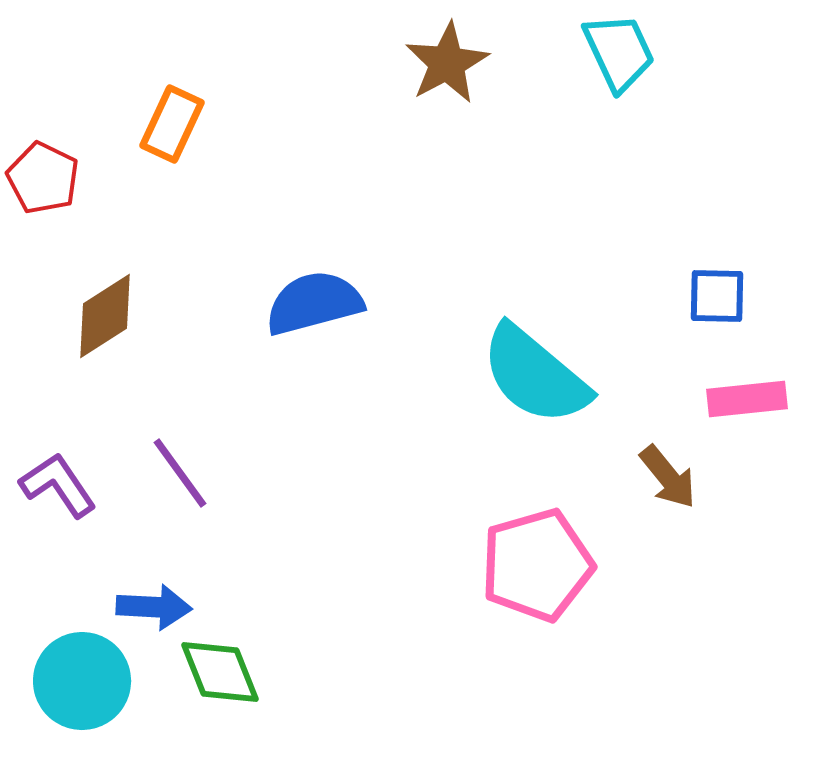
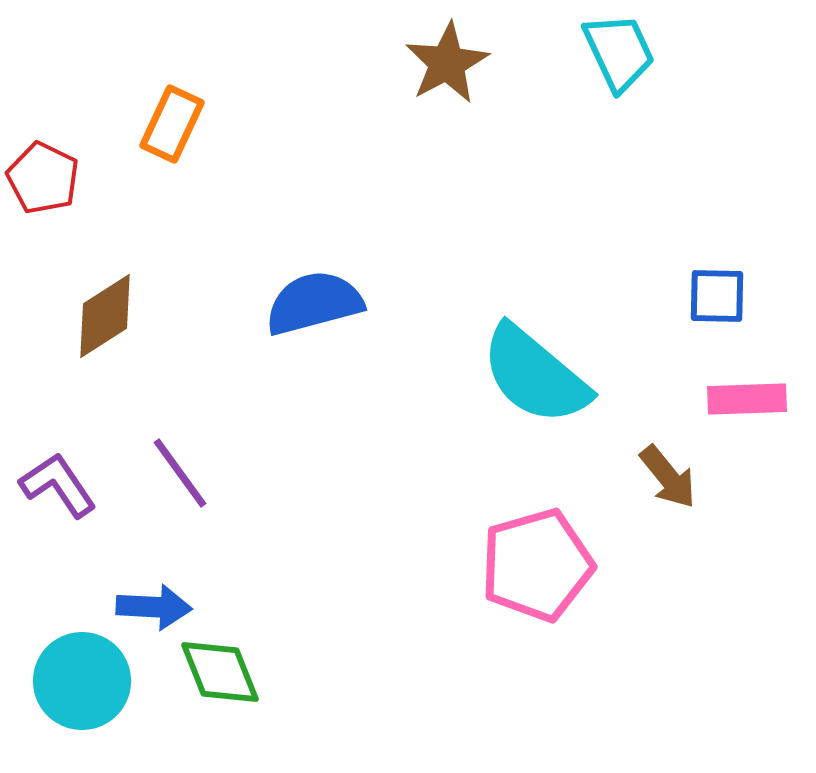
pink rectangle: rotated 4 degrees clockwise
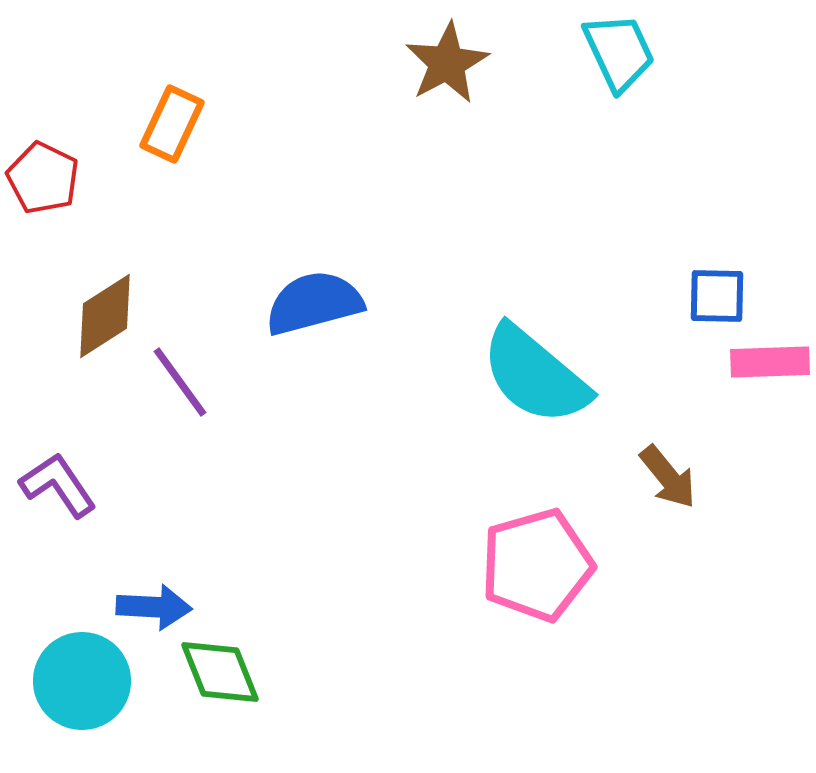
pink rectangle: moved 23 px right, 37 px up
purple line: moved 91 px up
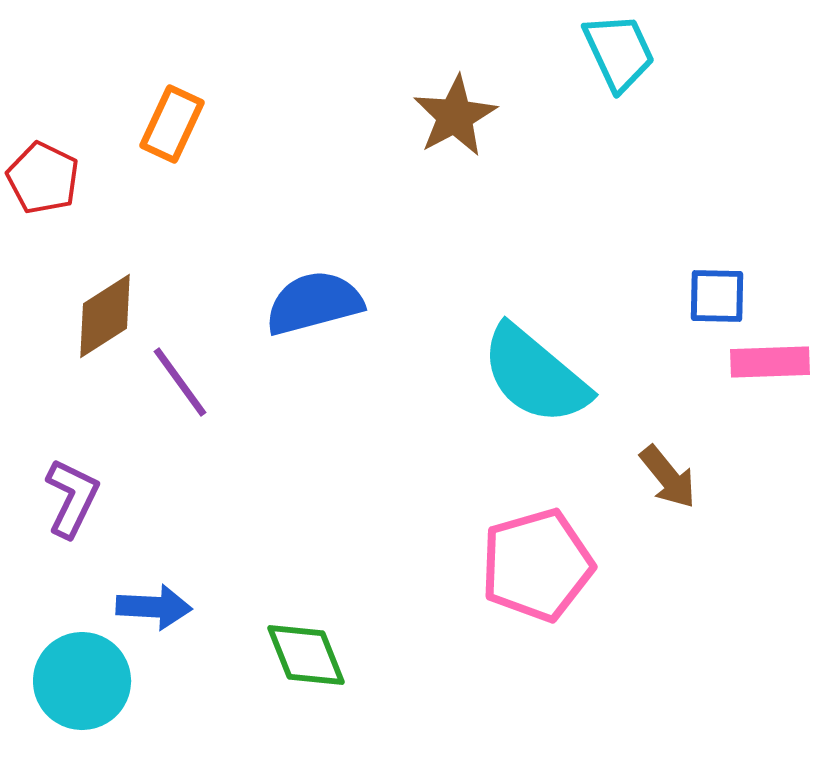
brown star: moved 8 px right, 53 px down
purple L-shape: moved 14 px right, 13 px down; rotated 60 degrees clockwise
green diamond: moved 86 px right, 17 px up
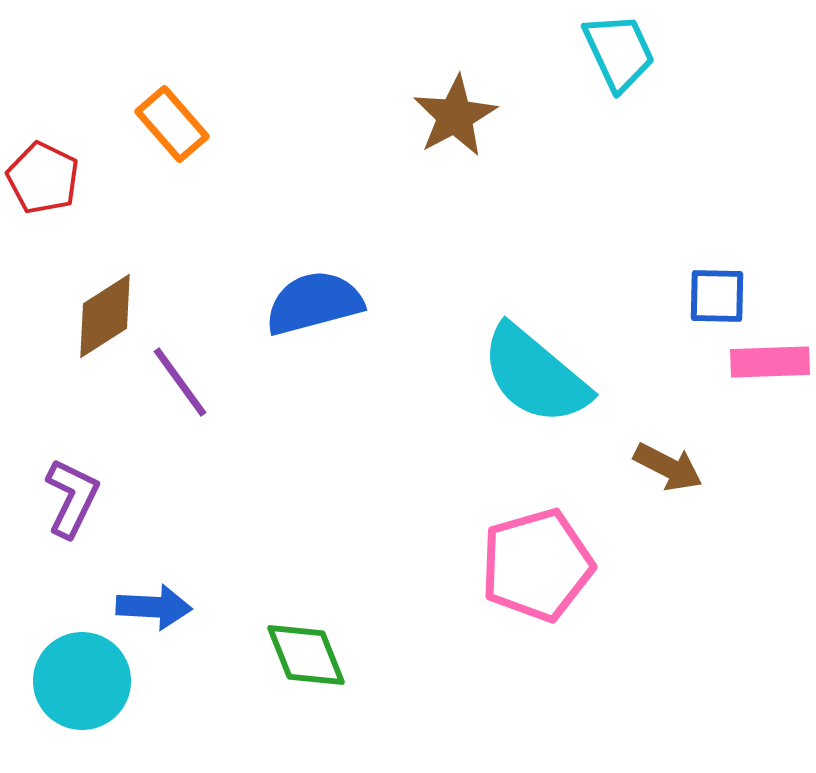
orange rectangle: rotated 66 degrees counterclockwise
brown arrow: moved 10 px up; rotated 24 degrees counterclockwise
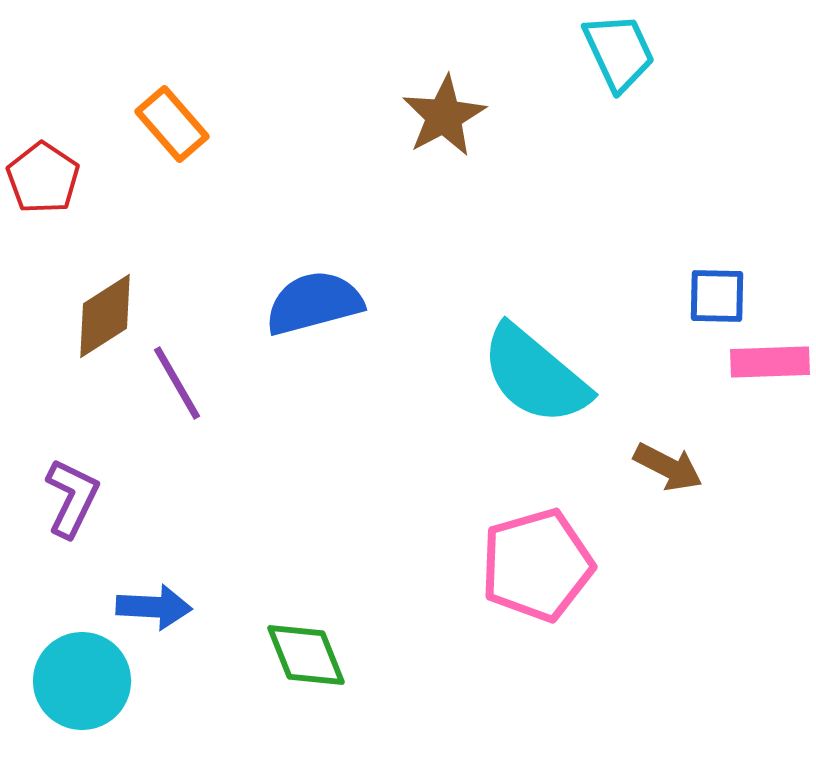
brown star: moved 11 px left
red pentagon: rotated 8 degrees clockwise
purple line: moved 3 px left, 1 px down; rotated 6 degrees clockwise
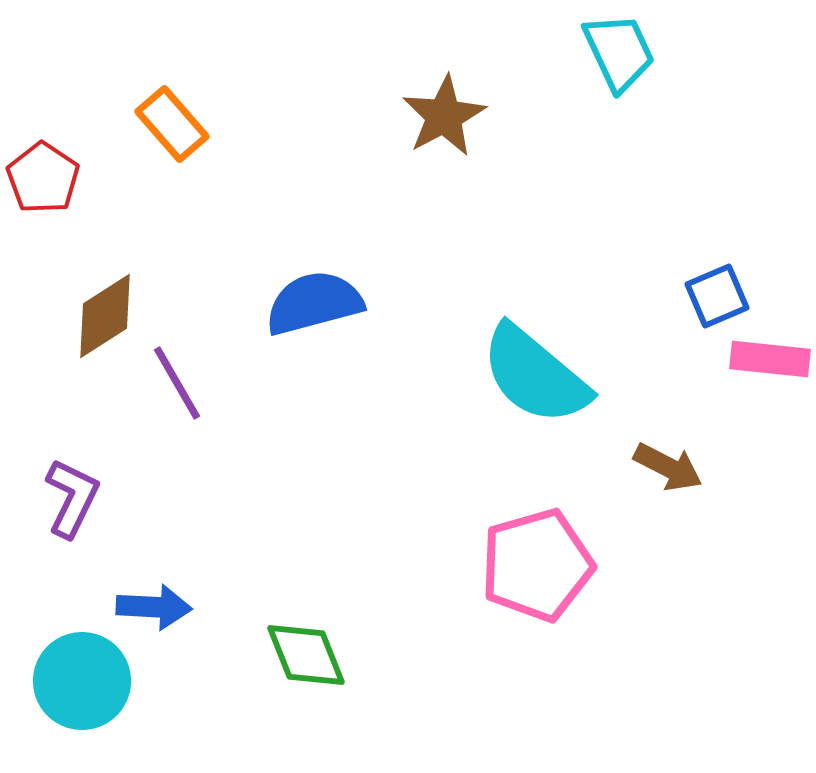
blue square: rotated 24 degrees counterclockwise
pink rectangle: moved 3 px up; rotated 8 degrees clockwise
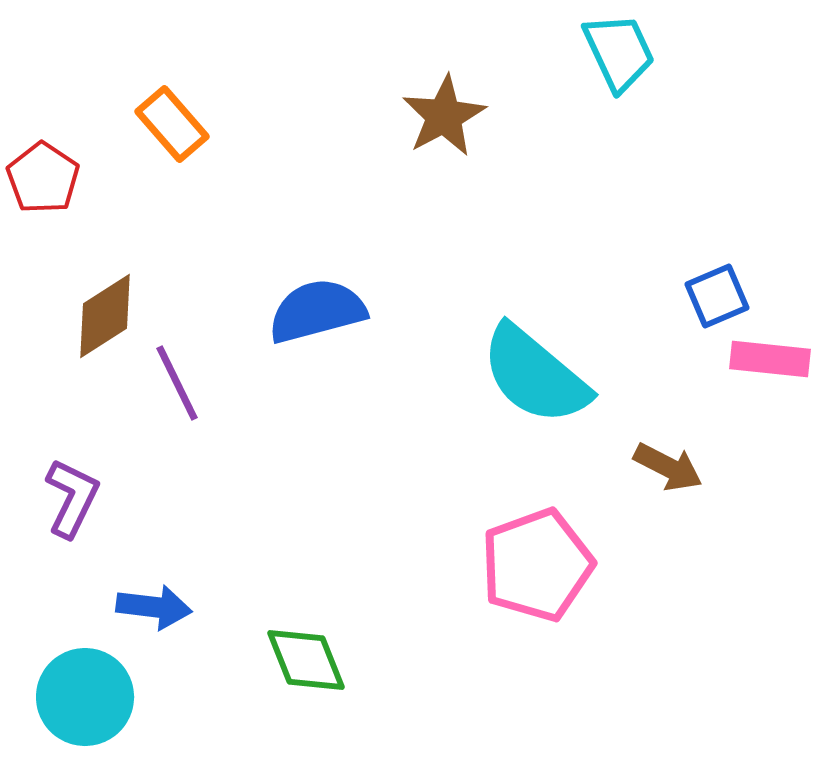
blue semicircle: moved 3 px right, 8 px down
purple line: rotated 4 degrees clockwise
pink pentagon: rotated 4 degrees counterclockwise
blue arrow: rotated 4 degrees clockwise
green diamond: moved 5 px down
cyan circle: moved 3 px right, 16 px down
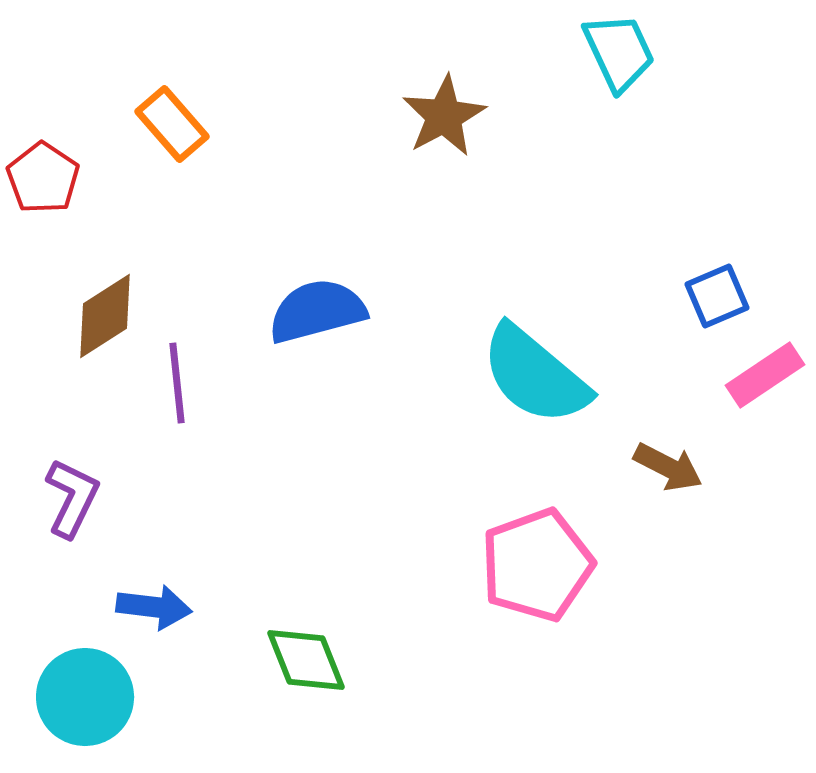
pink rectangle: moved 5 px left, 16 px down; rotated 40 degrees counterclockwise
purple line: rotated 20 degrees clockwise
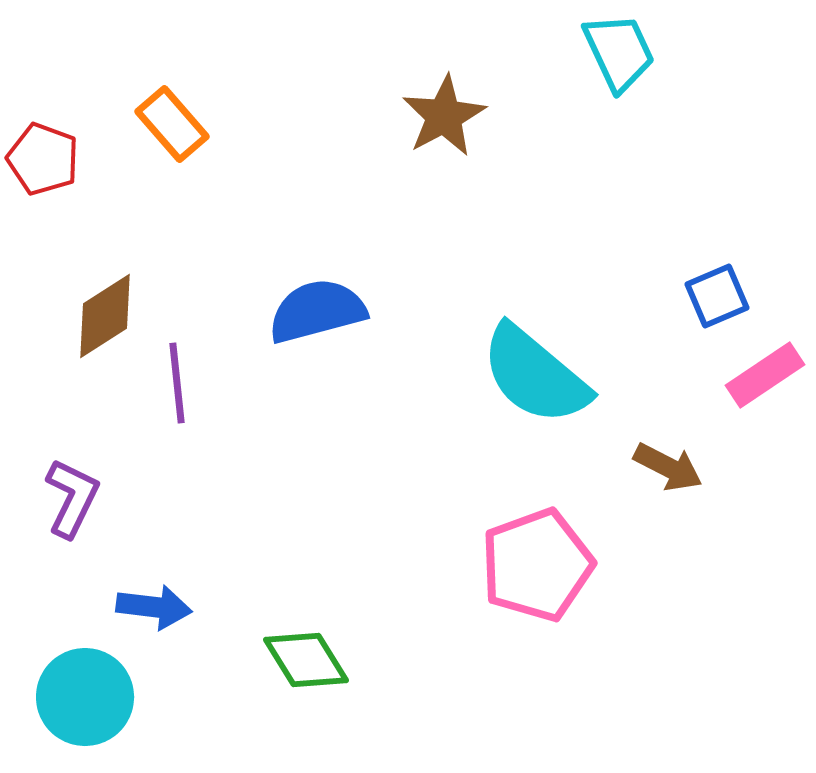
red pentagon: moved 19 px up; rotated 14 degrees counterclockwise
green diamond: rotated 10 degrees counterclockwise
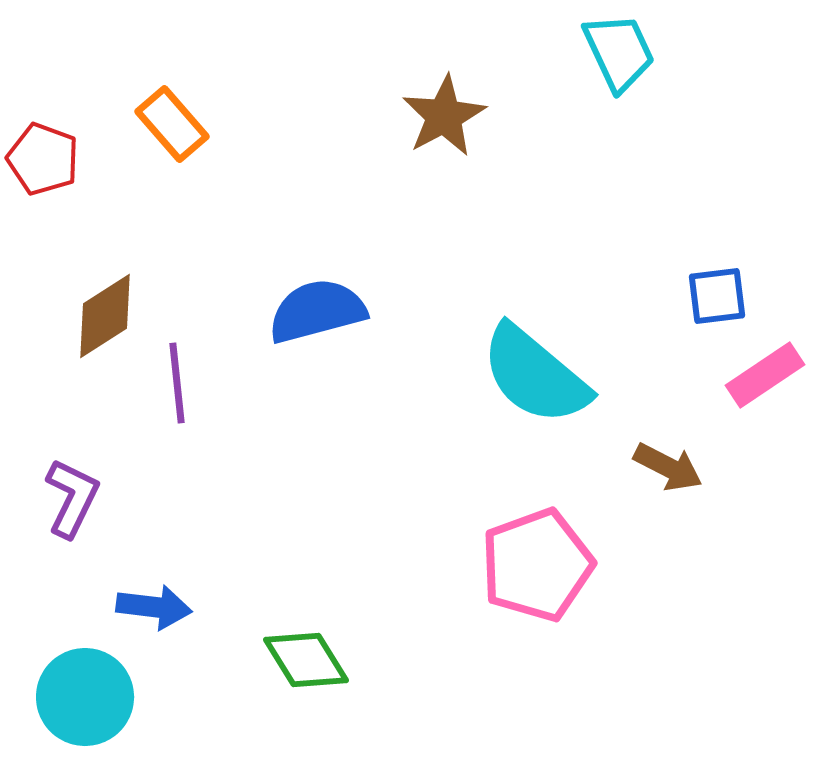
blue square: rotated 16 degrees clockwise
